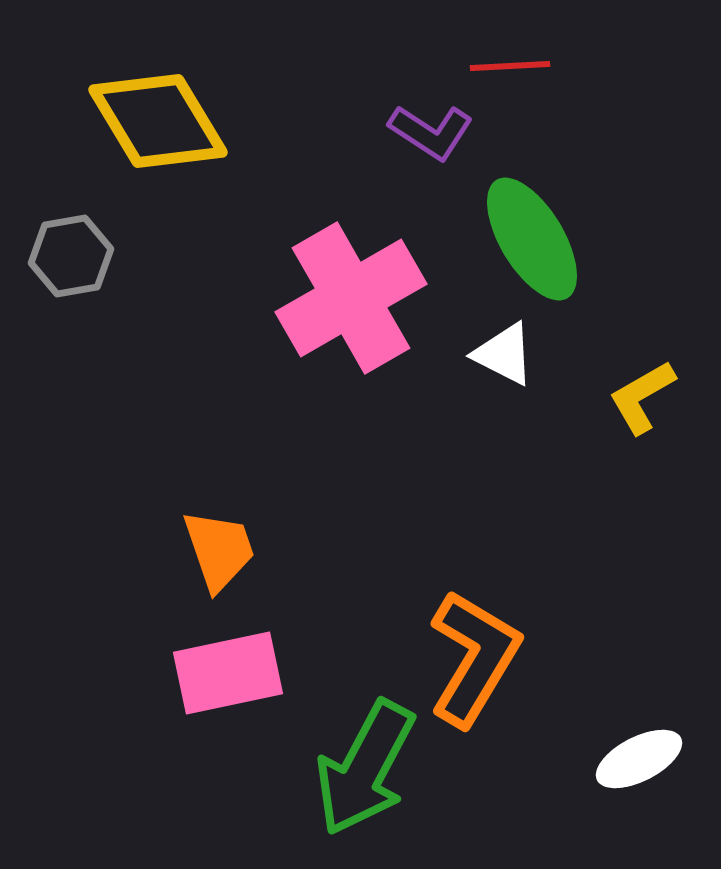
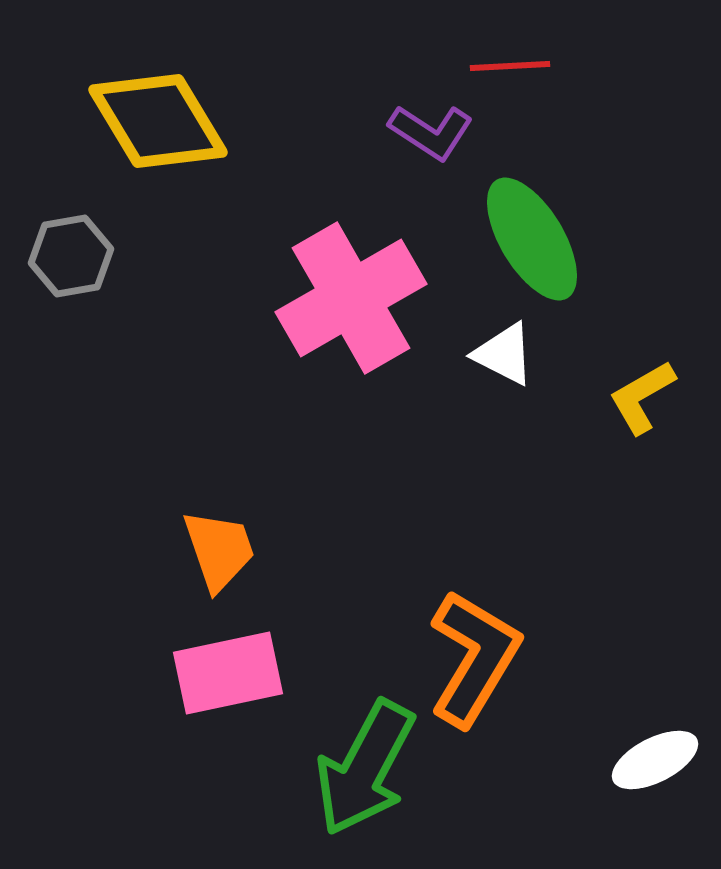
white ellipse: moved 16 px right, 1 px down
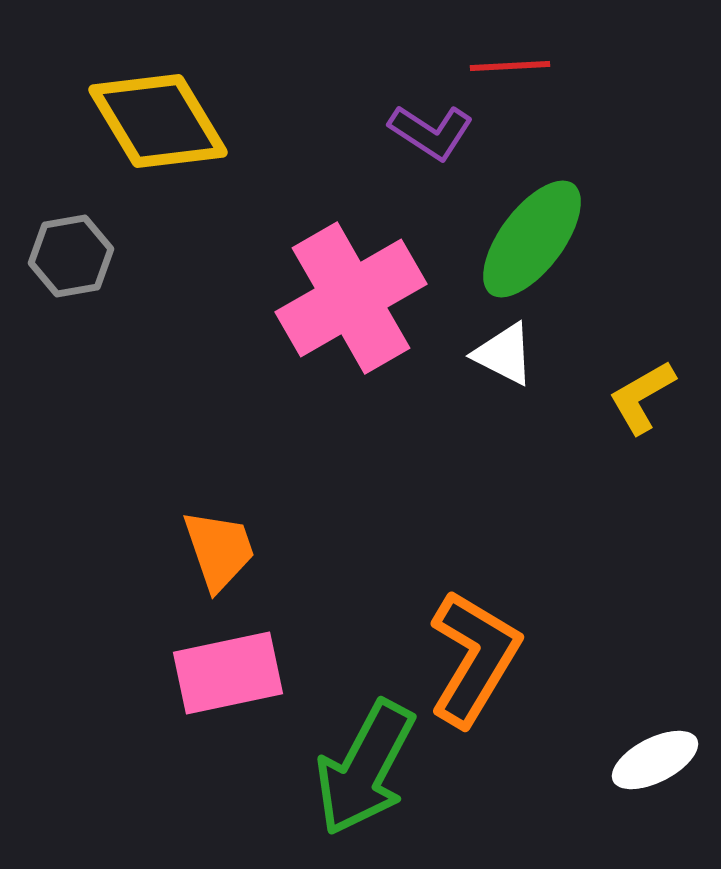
green ellipse: rotated 68 degrees clockwise
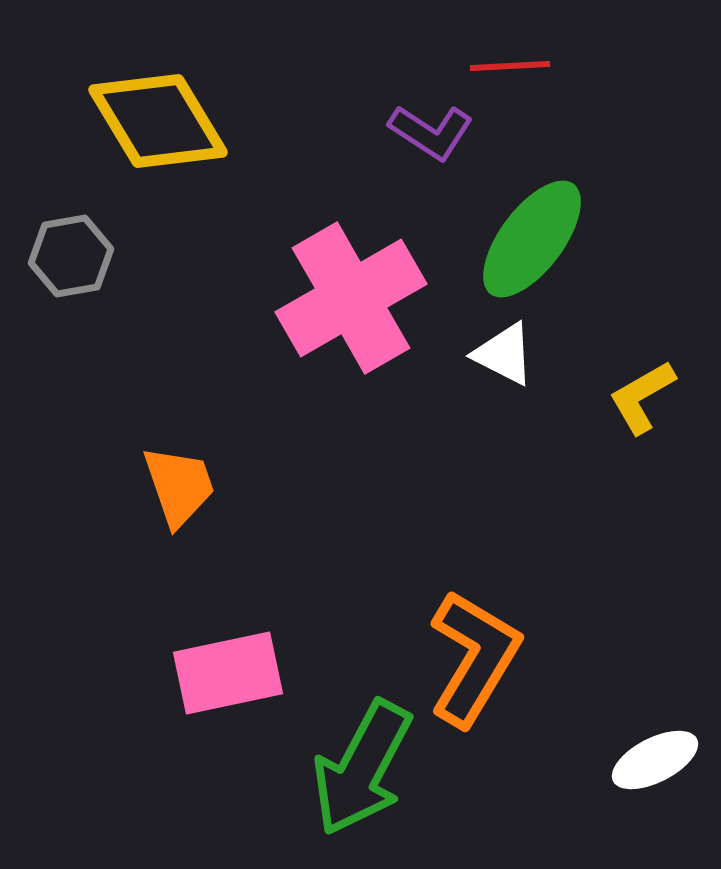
orange trapezoid: moved 40 px left, 64 px up
green arrow: moved 3 px left
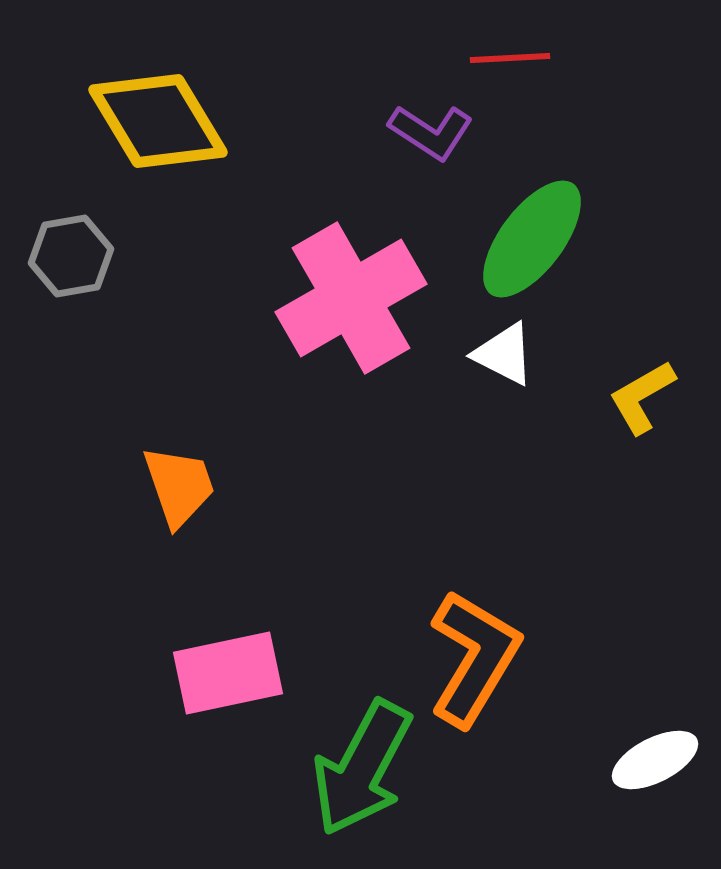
red line: moved 8 px up
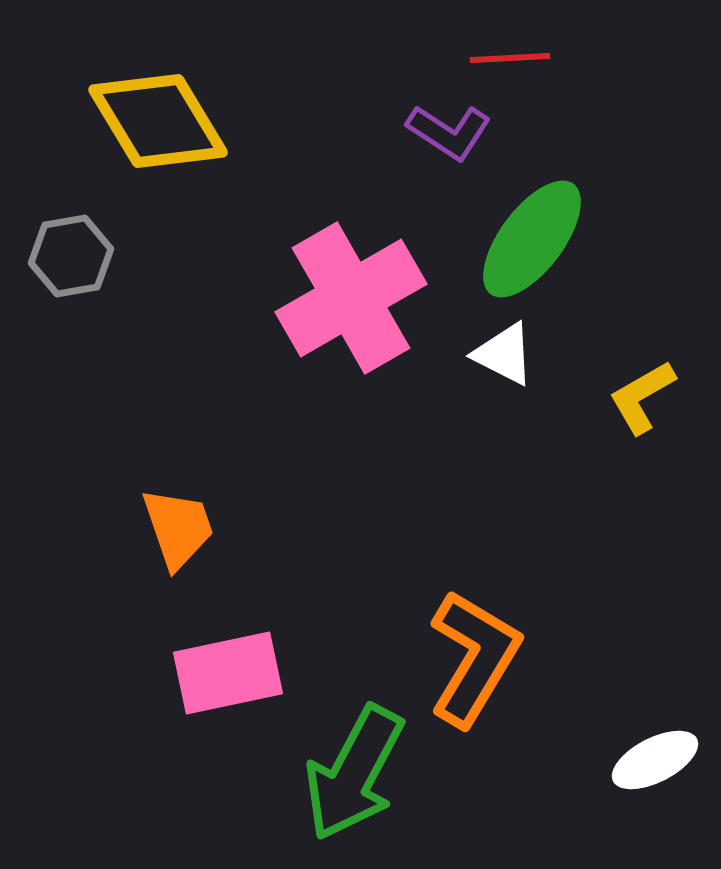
purple L-shape: moved 18 px right
orange trapezoid: moved 1 px left, 42 px down
green arrow: moved 8 px left, 5 px down
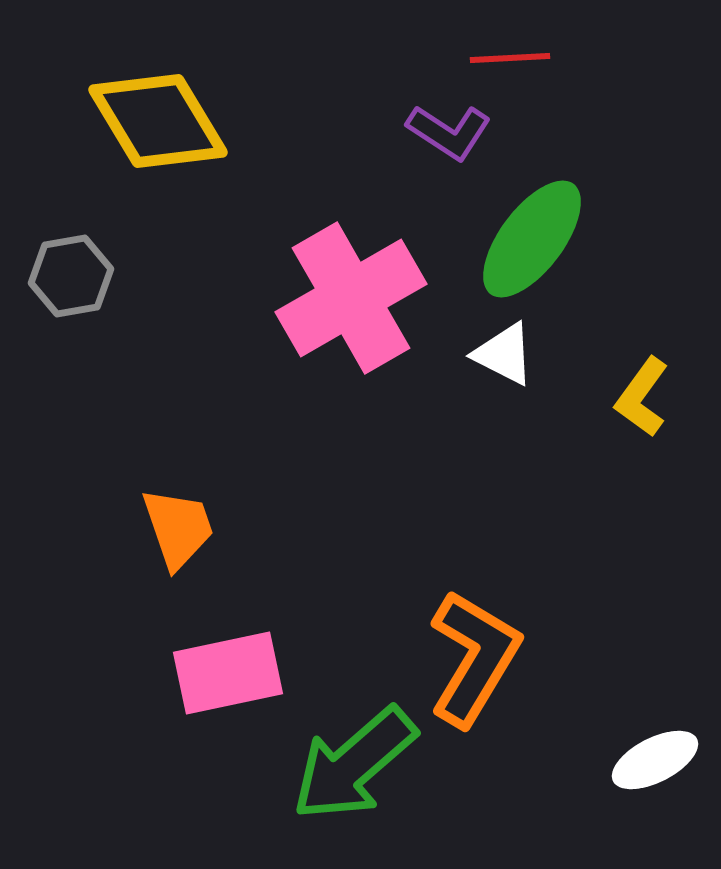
gray hexagon: moved 20 px down
yellow L-shape: rotated 24 degrees counterclockwise
green arrow: moved 9 px up; rotated 21 degrees clockwise
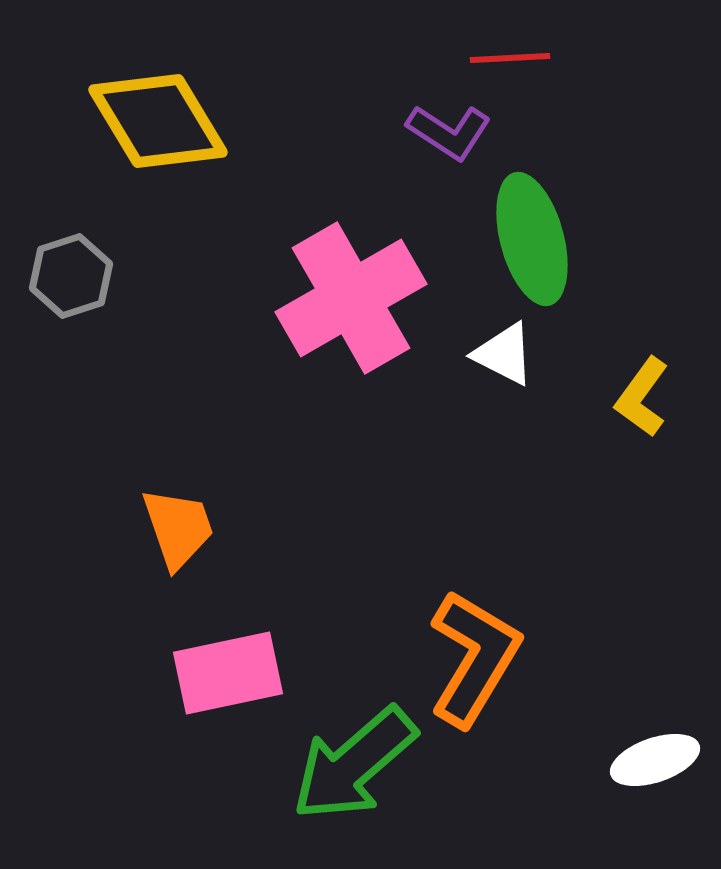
green ellipse: rotated 52 degrees counterclockwise
gray hexagon: rotated 8 degrees counterclockwise
white ellipse: rotated 8 degrees clockwise
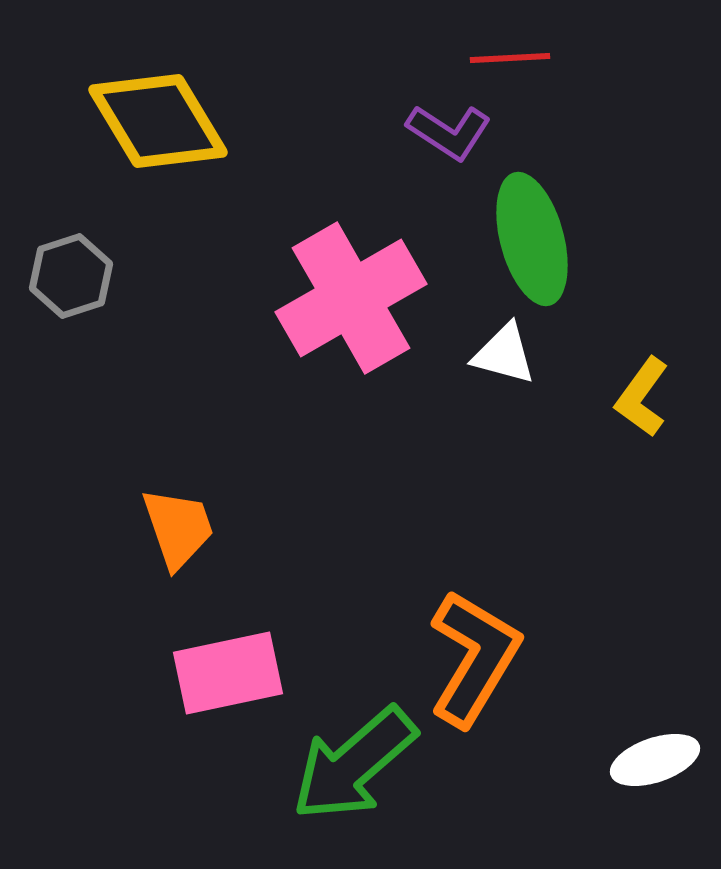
white triangle: rotated 12 degrees counterclockwise
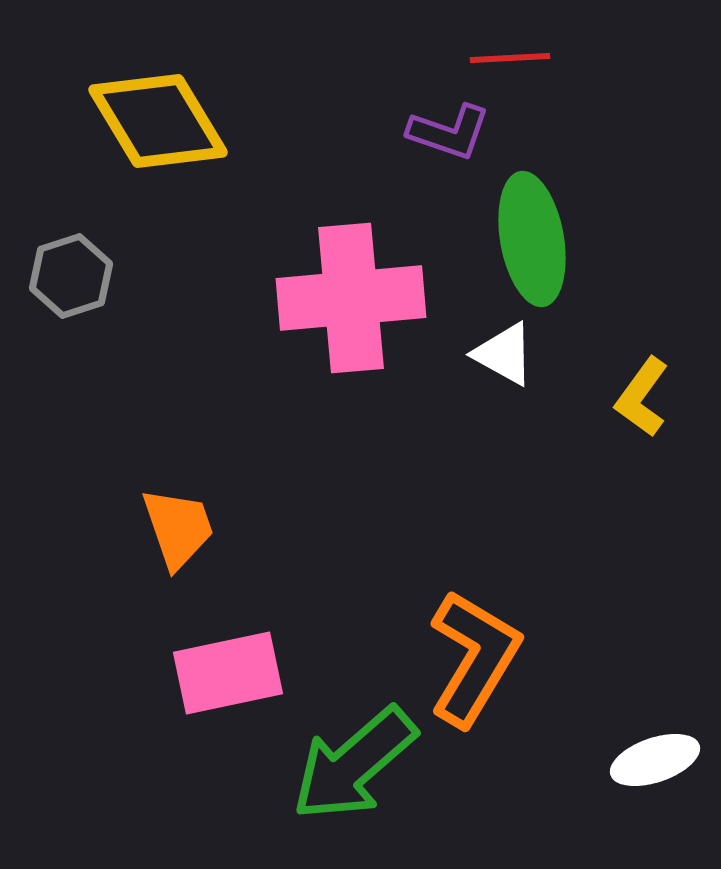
purple L-shape: rotated 14 degrees counterclockwise
green ellipse: rotated 5 degrees clockwise
pink cross: rotated 25 degrees clockwise
white triangle: rotated 14 degrees clockwise
